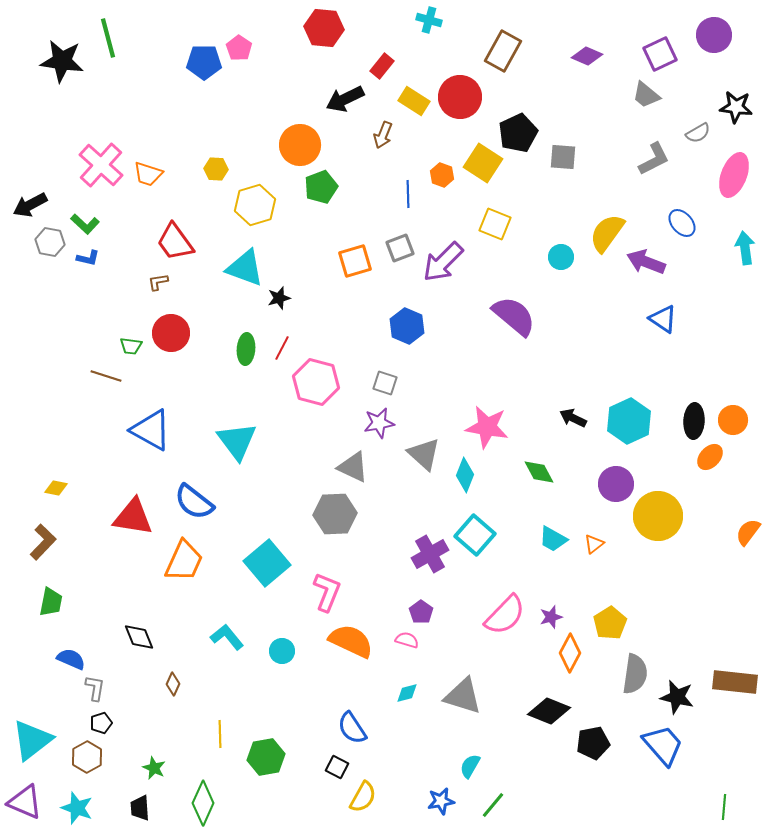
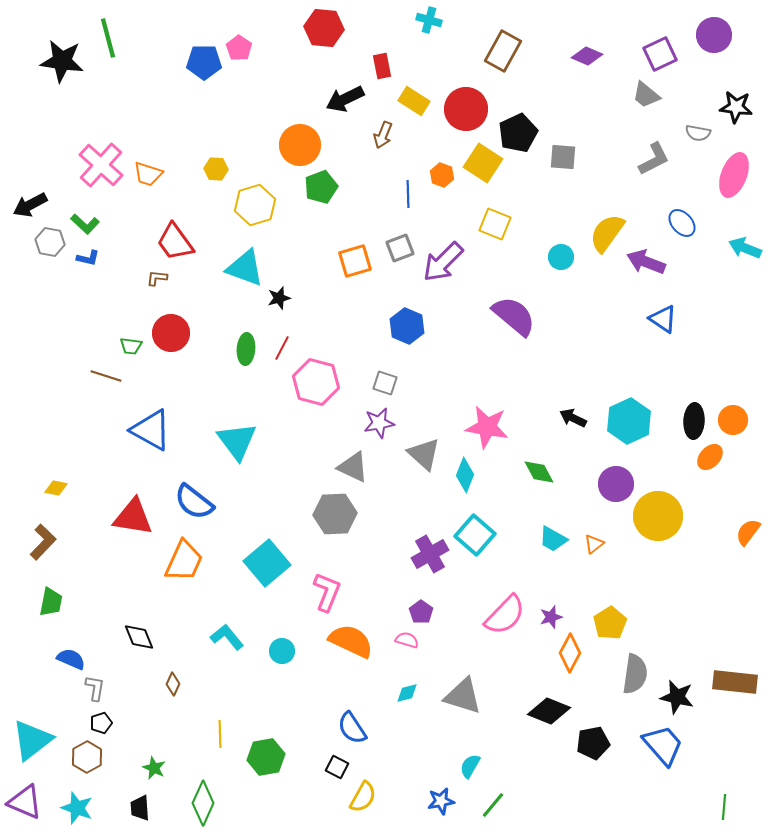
red rectangle at (382, 66): rotated 50 degrees counterclockwise
red circle at (460, 97): moved 6 px right, 12 px down
gray semicircle at (698, 133): rotated 40 degrees clockwise
cyan arrow at (745, 248): rotated 60 degrees counterclockwise
brown L-shape at (158, 282): moved 1 px left, 4 px up; rotated 15 degrees clockwise
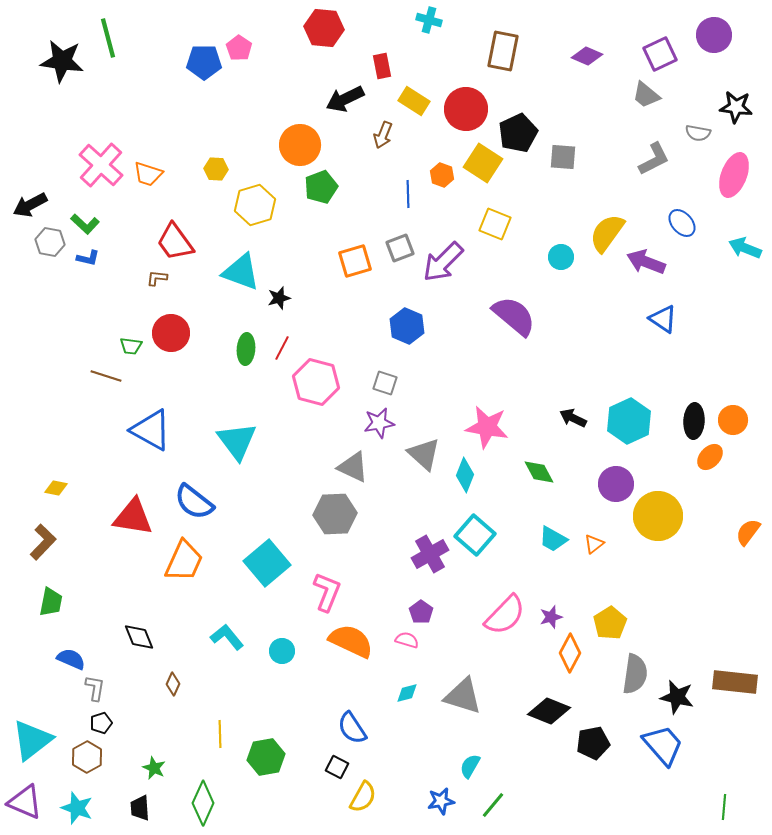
brown rectangle at (503, 51): rotated 18 degrees counterclockwise
cyan triangle at (245, 268): moved 4 px left, 4 px down
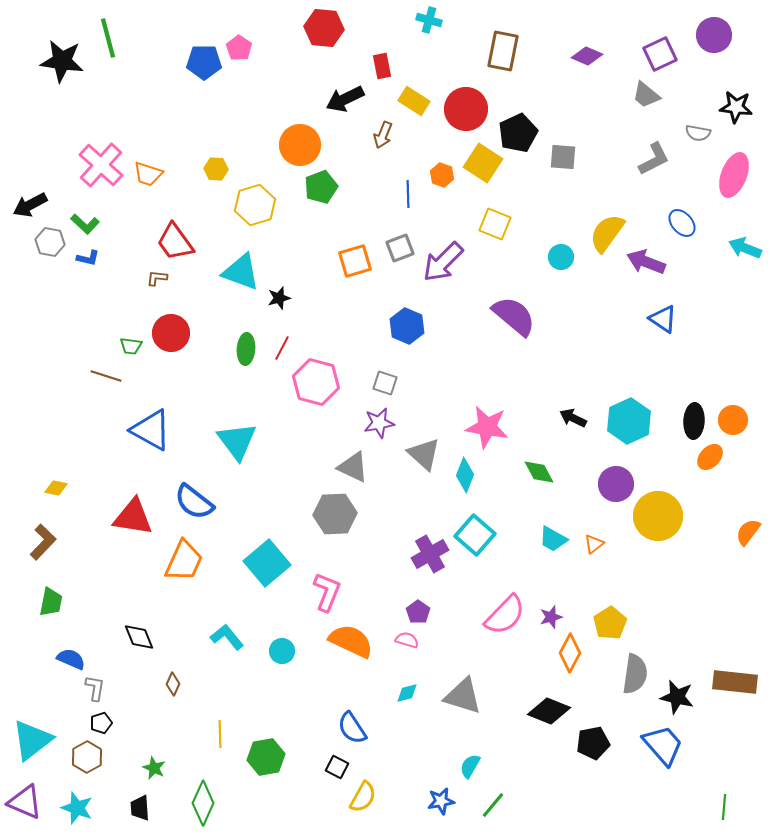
purple pentagon at (421, 612): moved 3 px left
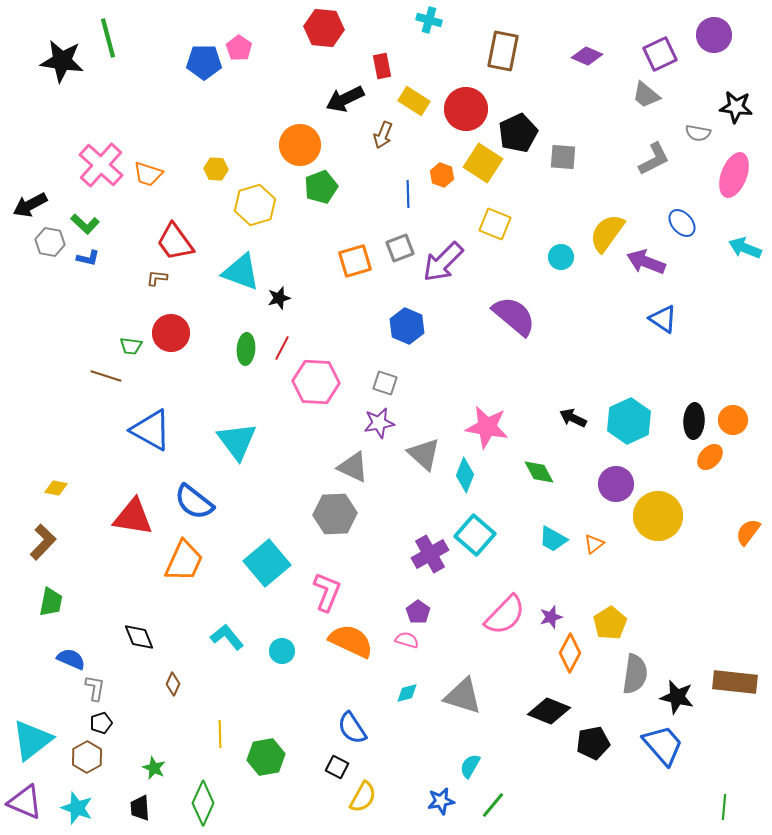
pink hexagon at (316, 382): rotated 12 degrees counterclockwise
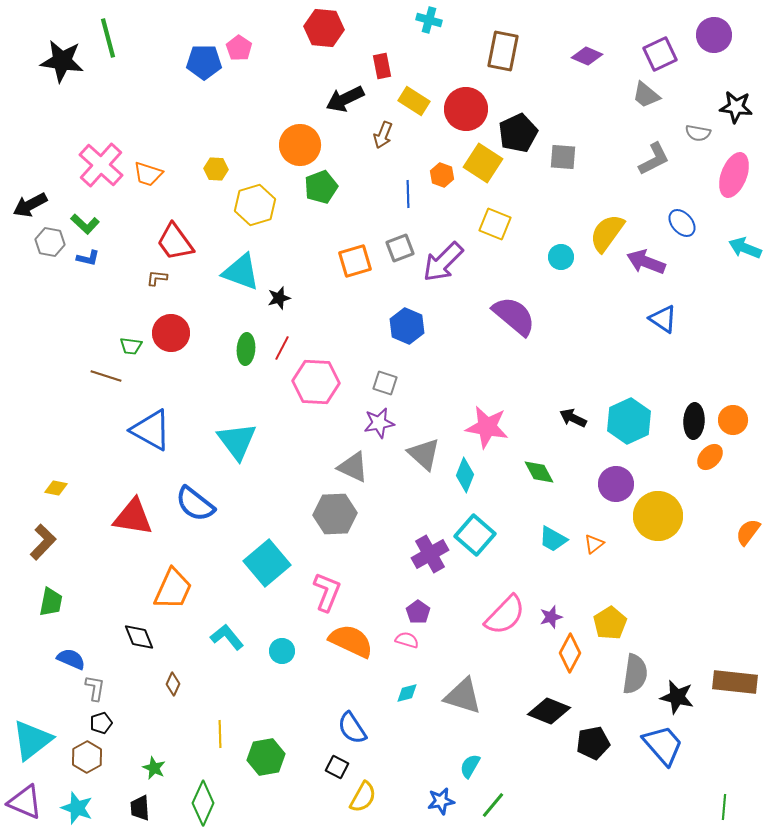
blue semicircle at (194, 502): moved 1 px right, 2 px down
orange trapezoid at (184, 561): moved 11 px left, 28 px down
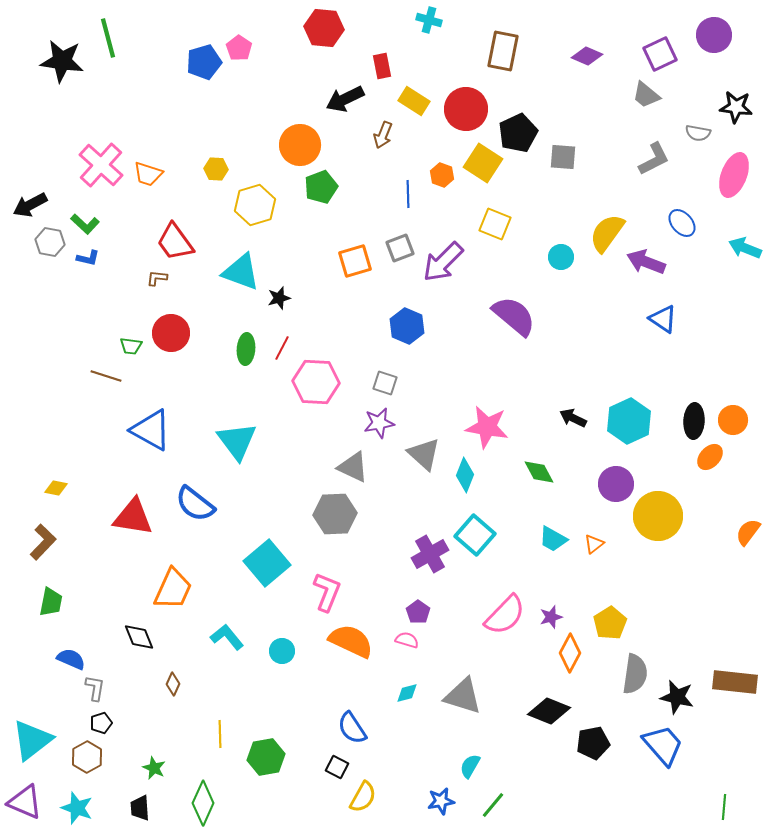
blue pentagon at (204, 62): rotated 16 degrees counterclockwise
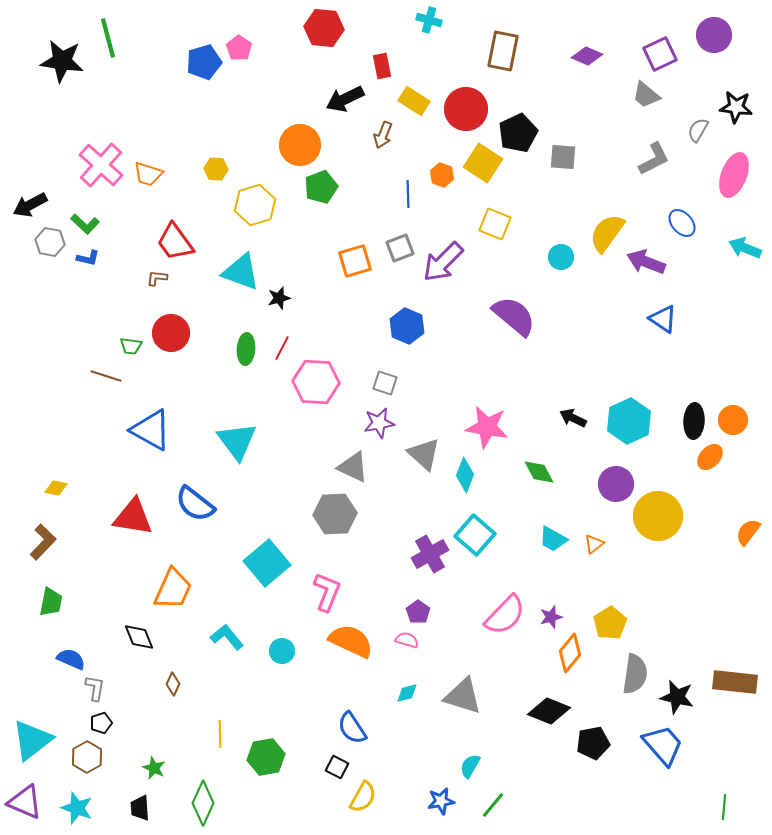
gray semicircle at (698, 133): moved 3 px up; rotated 110 degrees clockwise
orange diamond at (570, 653): rotated 12 degrees clockwise
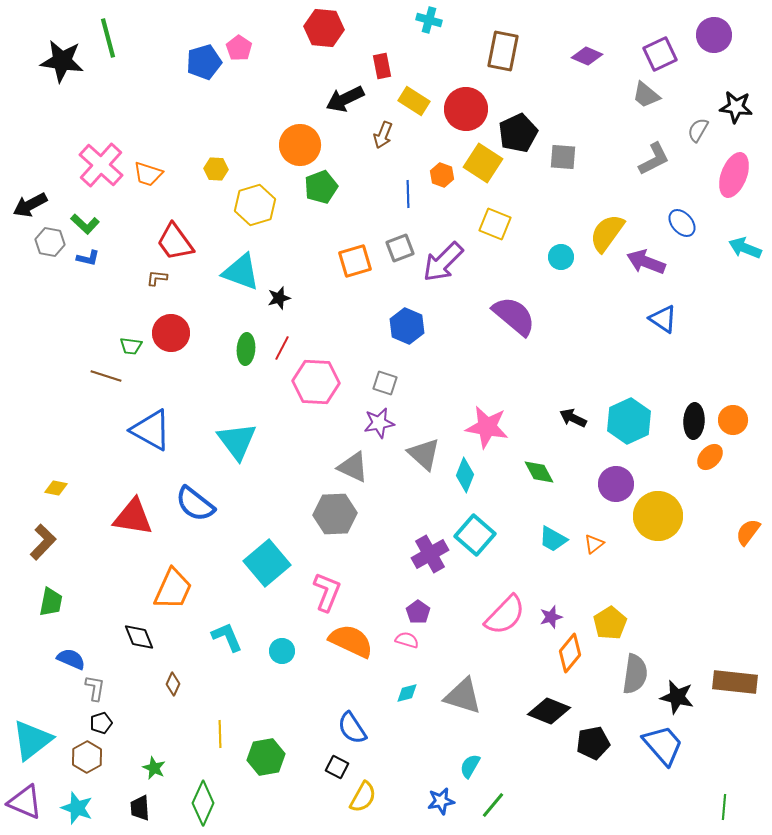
cyan L-shape at (227, 637): rotated 16 degrees clockwise
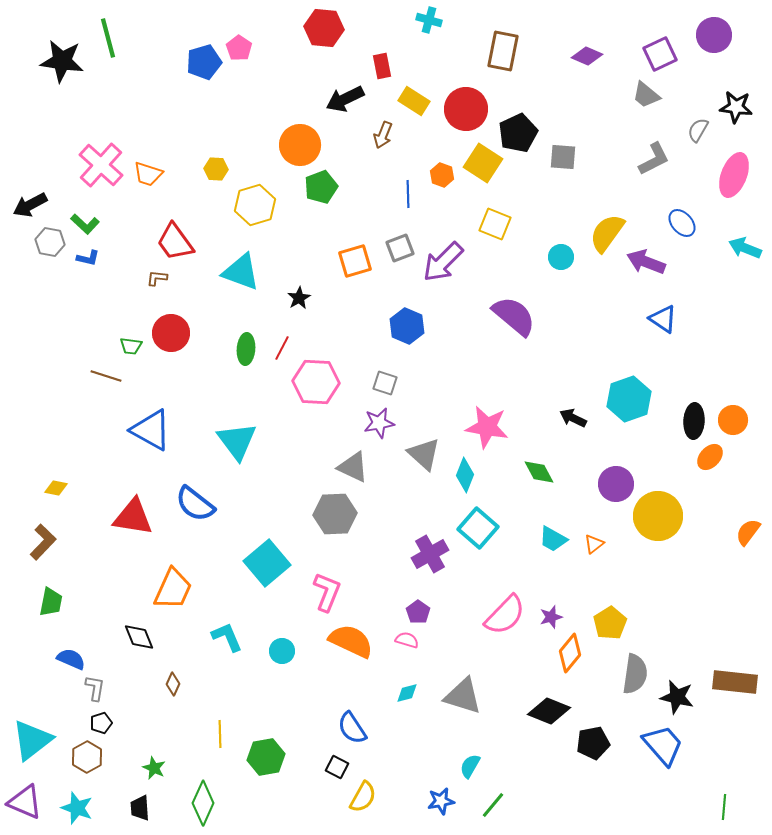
black star at (279, 298): moved 20 px right; rotated 15 degrees counterclockwise
cyan hexagon at (629, 421): moved 22 px up; rotated 6 degrees clockwise
cyan square at (475, 535): moved 3 px right, 7 px up
